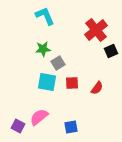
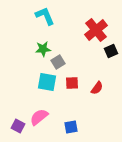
gray square: moved 1 px up
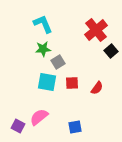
cyan L-shape: moved 2 px left, 8 px down
black square: rotated 16 degrees counterclockwise
blue square: moved 4 px right
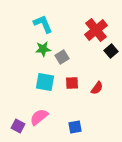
gray square: moved 4 px right, 5 px up
cyan square: moved 2 px left
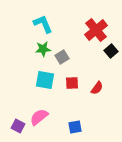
cyan square: moved 2 px up
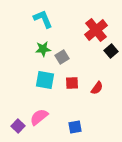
cyan L-shape: moved 5 px up
purple square: rotated 16 degrees clockwise
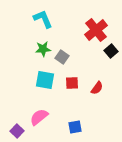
gray square: rotated 24 degrees counterclockwise
purple square: moved 1 px left, 5 px down
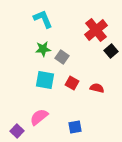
red square: rotated 32 degrees clockwise
red semicircle: rotated 112 degrees counterclockwise
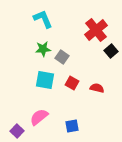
blue square: moved 3 px left, 1 px up
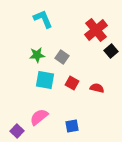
green star: moved 6 px left, 6 px down
